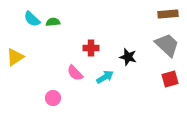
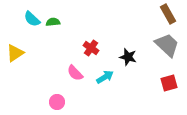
brown rectangle: rotated 66 degrees clockwise
red cross: rotated 35 degrees clockwise
yellow triangle: moved 4 px up
red square: moved 1 px left, 4 px down
pink circle: moved 4 px right, 4 px down
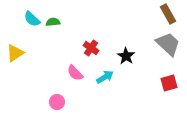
gray trapezoid: moved 1 px right, 1 px up
black star: moved 2 px left, 1 px up; rotated 18 degrees clockwise
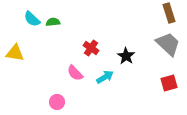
brown rectangle: moved 1 px right, 1 px up; rotated 12 degrees clockwise
yellow triangle: rotated 42 degrees clockwise
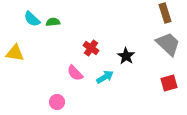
brown rectangle: moved 4 px left
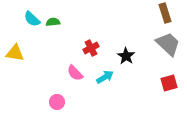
red cross: rotated 28 degrees clockwise
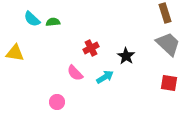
red square: rotated 24 degrees clockwise
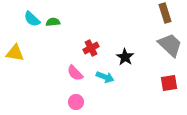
gray trapezoid: moved 2 px right, 1 px down
black star: moved 1 px left, 1 px down
cyan arrow: rotated 54 degrees clockwise
red square: rotated 18 degrees counterclockwise
pink circle: moved 19 px right
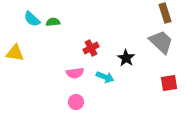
gray trapezoid: moved 9 px left, 3 px up
black star: moved 1 px right, 1 px down
pink semicircle: rotated 54 degrees counterclockwise
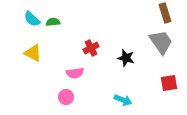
gray trapezoid: rotated 12 degrees clockwise
yellow triangle: moved 18 px right; rotated 18 degrees clockwise
black star: rotated 18 degrees counterclockwise
cyan arrow: moved 18 px right, 23 px down
pink circle: moved 10 px left, 5 px up
